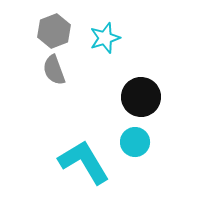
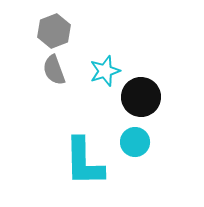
cyan star: moved 33 px down
cyan L-shape: rotated 150 degrees counterclockwise
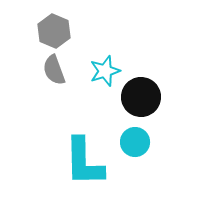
gray hexagon: rotated 16 degrees counterclockwise
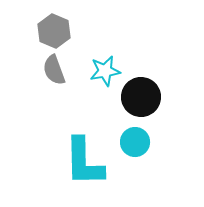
cyan star: rotated 8 degrees clockwise
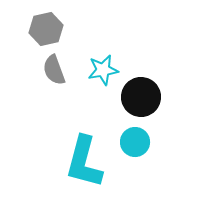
gray hexagon: moved 8 px left, 2 px up; rotated 24 degrees clockwise
cyan star: moved 2 px left, 1 px up
cyan L-shape: rotated 16 degrees clockwise
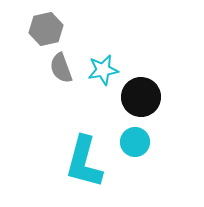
gray semicircle: moved 7 px right, 2 px up
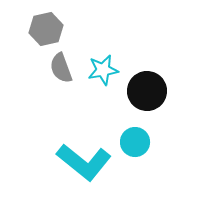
black circle: moved 6 px right, 6 px up
cyan L-shape: rotated 66 degrees counterclockwise
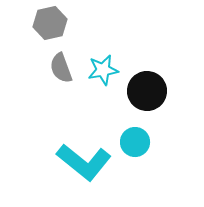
gray hexagon: moved 4 px right, 6 px up
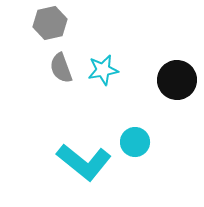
black circle: moved 30 px right, 11 px up
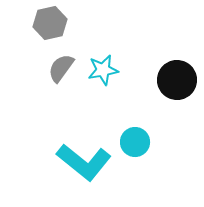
gray semicircle: rotated 56 degrees clockwise
